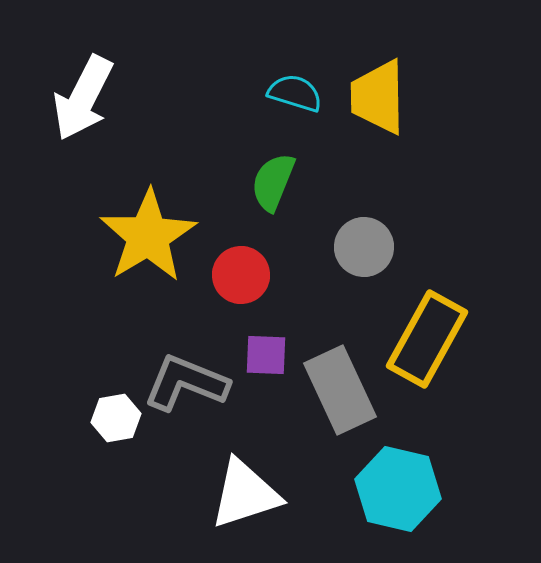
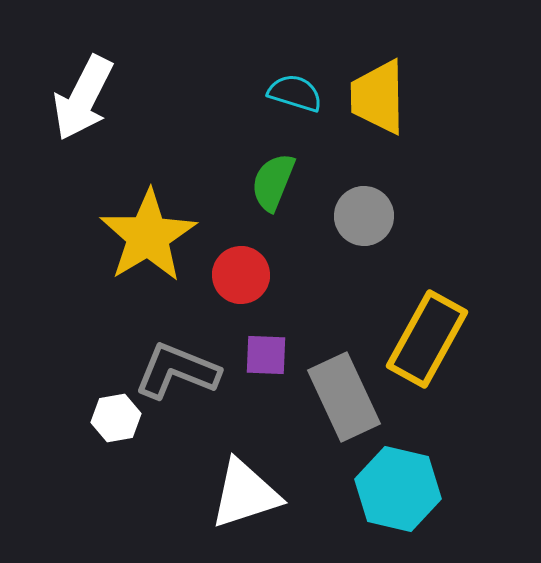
gray circle: moved 31 px up
gray L-shape: moved 9 px left, 12 px up
gray rectangle: moved 4 px right, 7 px down
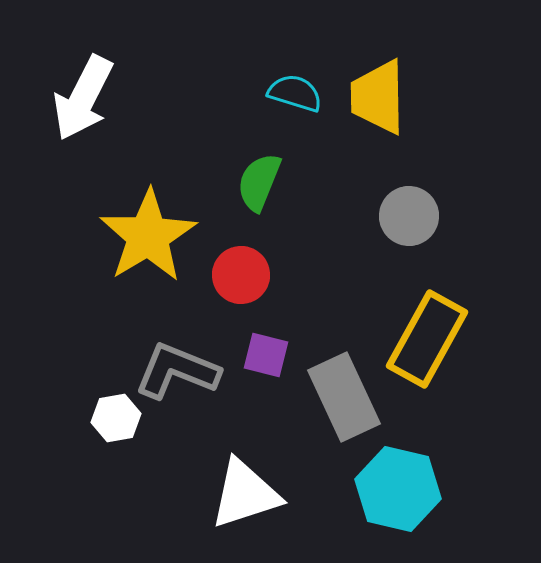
green semicircle: moved 14 px left
gray circle: moved 45 px right
purple square: rotated 12 degrees clockwise
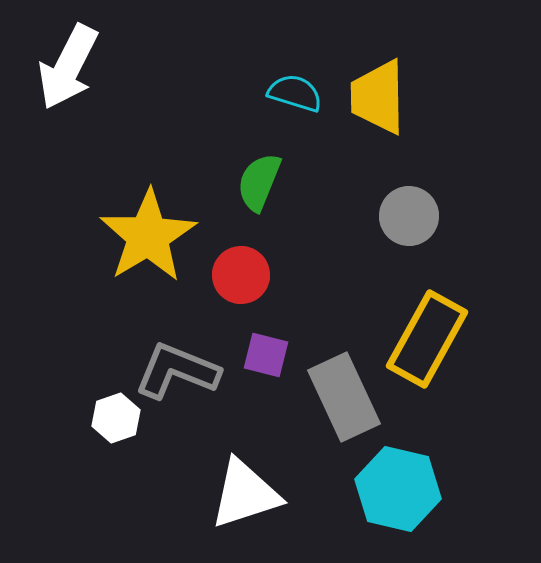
white arrow: moved 15 px left, 31 px up
white hexagon: rotated 9 degrees counterclockwise
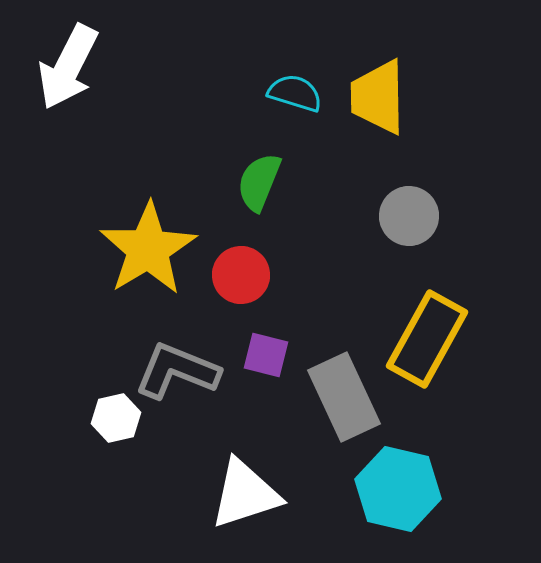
yellow star: moved 13 px down
white hexagon: rotated 6 degrees clockwise
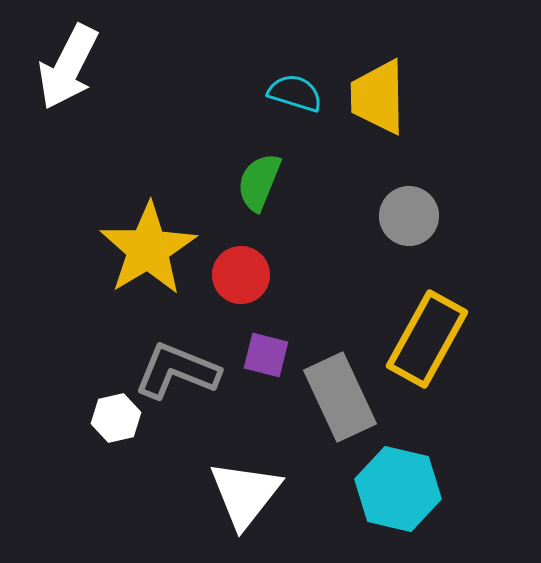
gray rectangle: moved 4 px left
white triangle: rotated 34 degrees counterclockwise
